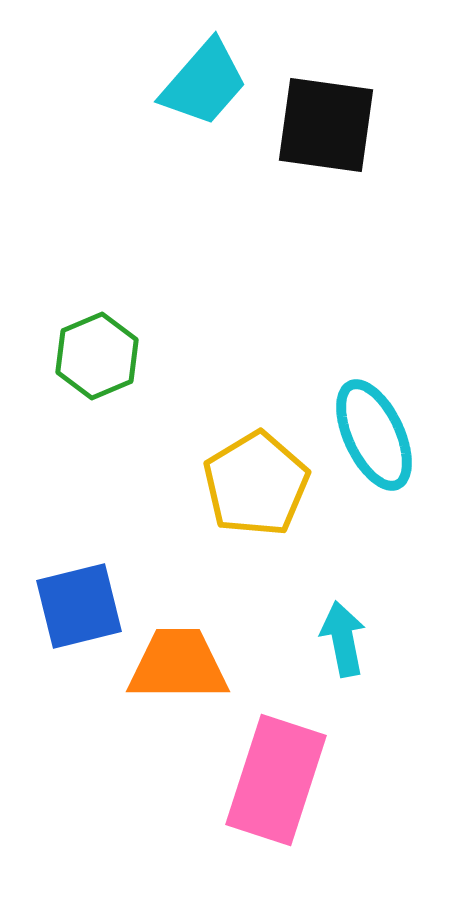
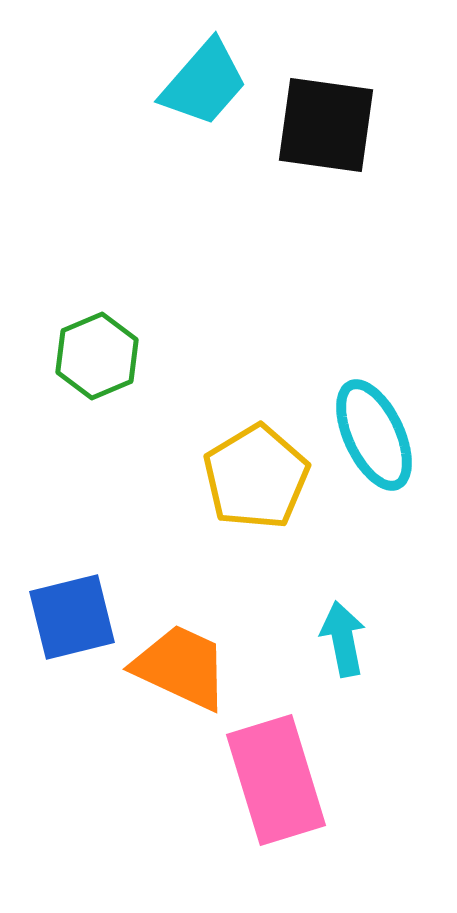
yellow pentagon: moved 7 px up
blue square: moved 7 px left, 11 px down
orange trapezoid: moved 3 px right, 2 px down; rotated 25 degrees clockwise
pink rectangle: rotated 35 degrees counterclockwise
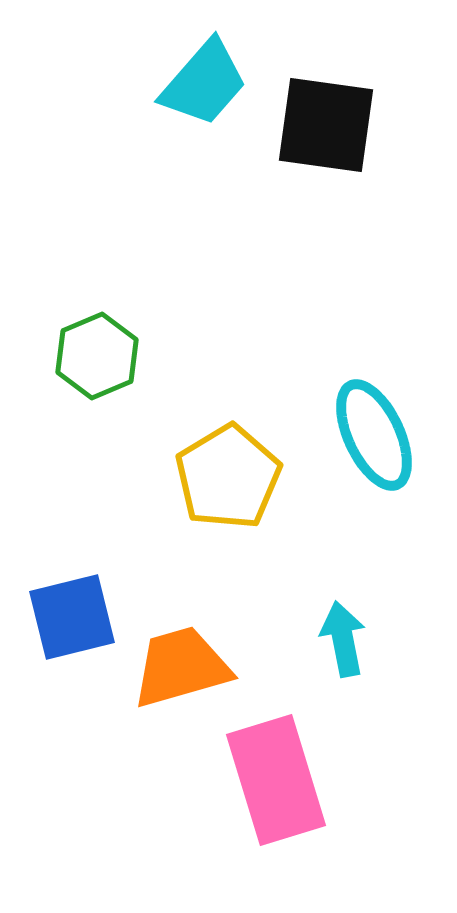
yellow pentagon: moved 28 px left
orange trapezoid: rotated 41 degrees counterclockwise
